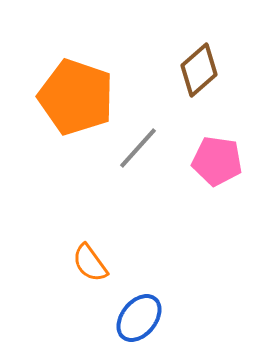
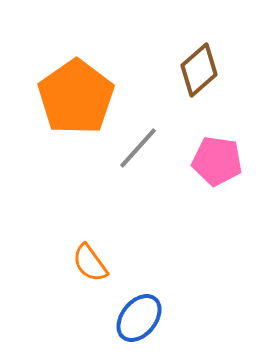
orange pentagon: rotated 18 degrees clockwise
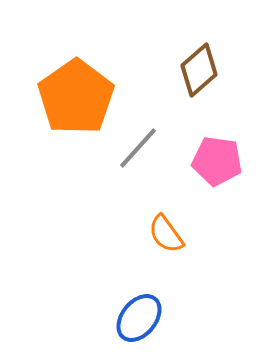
orange semicircle: moved 76 px right, 29 px up
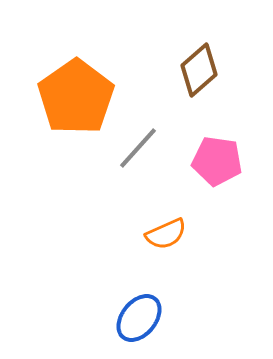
orange semicircle: rotated 78 degrees counterclockwise
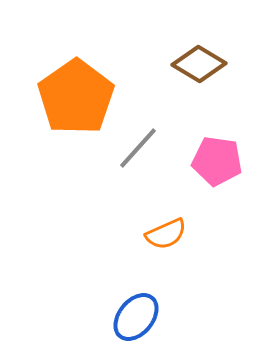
brown diamond: moved 6 px up; rotated 72 degrees clockwise
blue ellipse: moved 3 px left, 1 px up
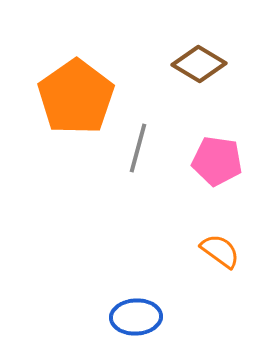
gray line: rotated 27 degrees counterclockwise
orange semicircle: moved 54 px right, 17 px down; rotated 120 degrees counterclockwise
blue ellipse: rotated 48 degrees clockwise
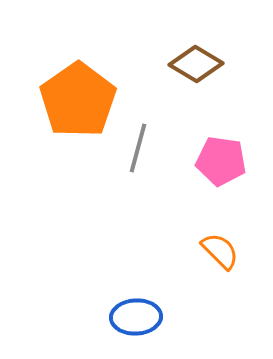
brown diamond: moved 3 px left
orange pentagon: moved 2 px right, 3 px down
pink pentagon: moved 4 px right
orange semicircle: rotated 9 degrees clockwise
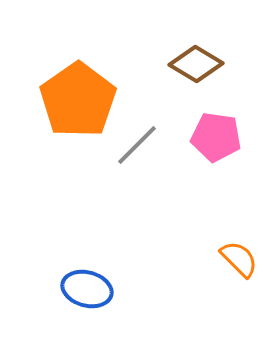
gray line: moved 1 px left, 3 px up; rotated 30 degrees clockwise
pink pentagon: moved 5 px left, 24 px up
orange semicircle: moved 19 px right, 8 px down
blue ellipse: moved 49 px left, 28 px up; rotated 18 degrees clockwise
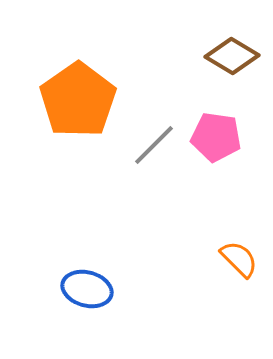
brown diamond: moved 36 px right, 8 px up
gray line: moved 17 px right
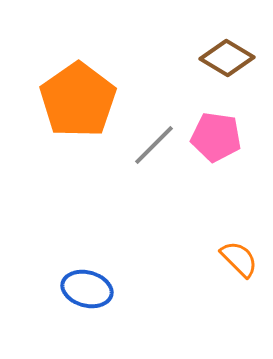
brown diamond: moved 5 px left, 2 px down
